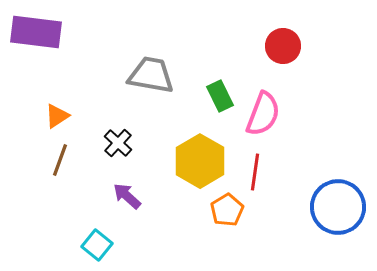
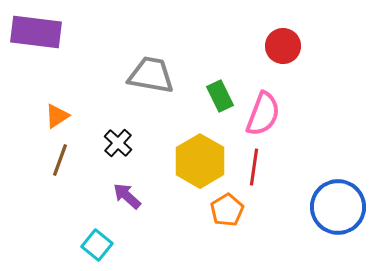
red line: moved 1 px left, 5 px up
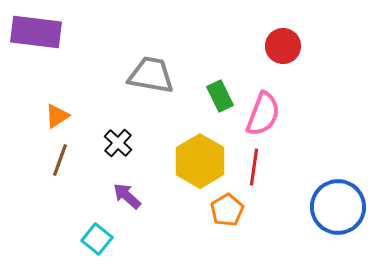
cyan square: moved 6 px up
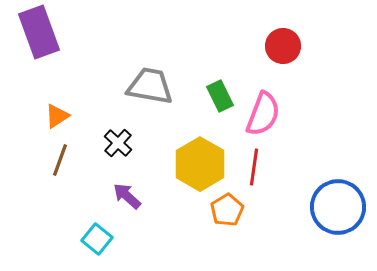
purple rectangle: moved 3 px right; rotated 63 degrees clockwise
gray trapezoid: moved 1 px left, 11 px down
yellow hexagon: moved 3 px down
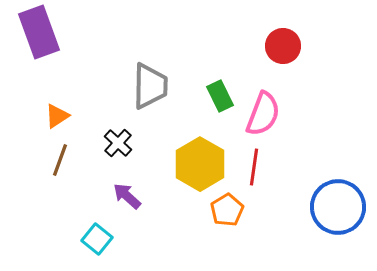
gray trapezoid: rotated 81 degrees clockwise
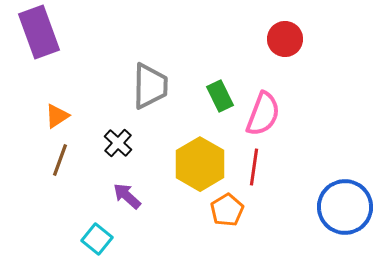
red circle: moved 2 px right, 7 px up
blue circle: moved 7 px right
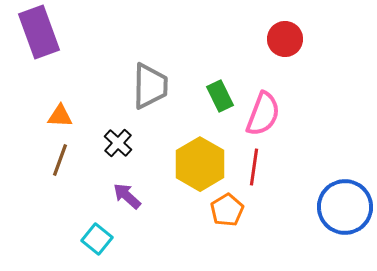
orange triangle: moved 3 px right; rotated 36 degrees clockwise
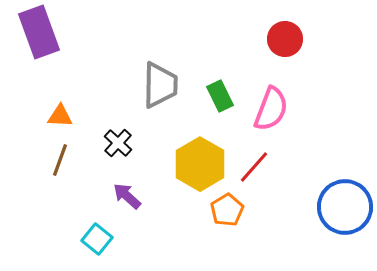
gray trapezoid: moved 10 px right, 1 px up
pink semicircle: moved 8 px right, 5 px up
red line: rotated 33 degrees clockwise
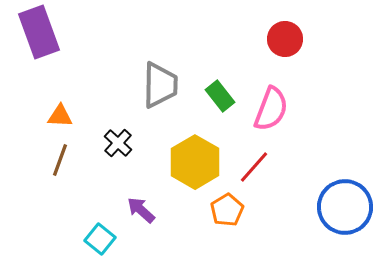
green rectangle: rotated 12 degrees counterclockwise
yellow hexagon: moved 5 px left, 2 px up
purple arrow: moved 14 px right, 14 px down
cyan square: moved 3 px right
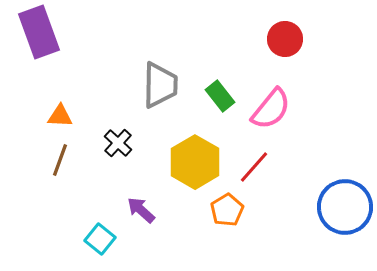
pink semicircle: rotated 18 degrees clockwise
